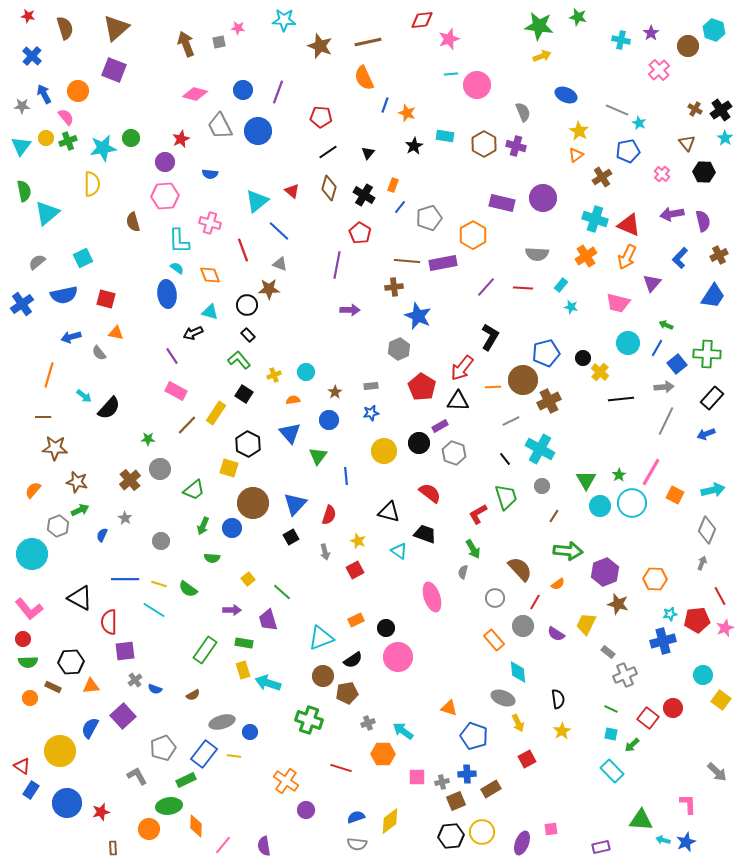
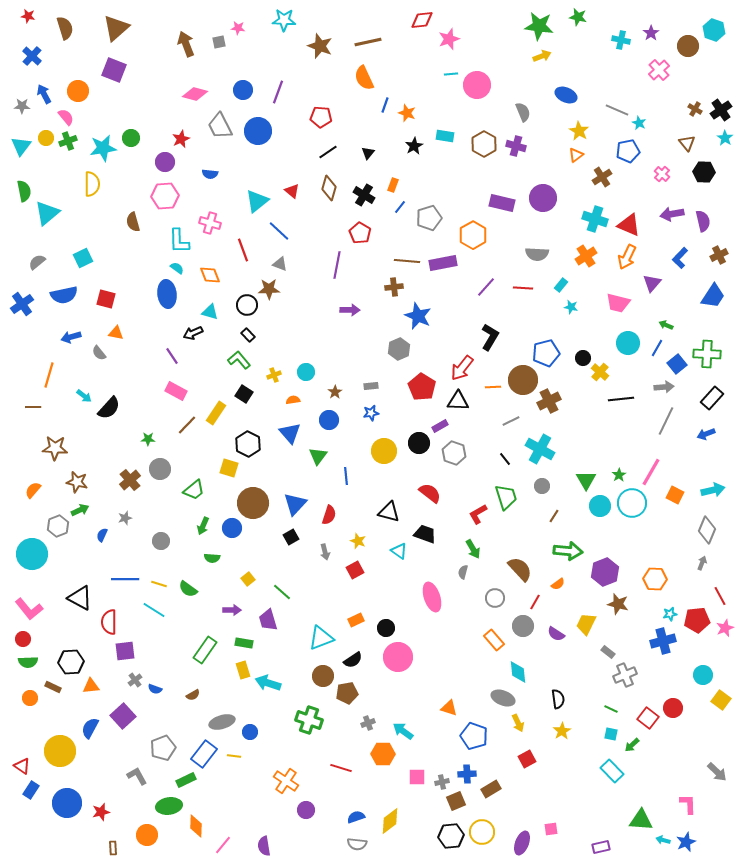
brown line at (43, 417): moved 10 px left, 10 px up
gray star at (125, 518): rotated 24 degrees clockwise
orange circle at (149, 829): moved 2 px left, 6 px down
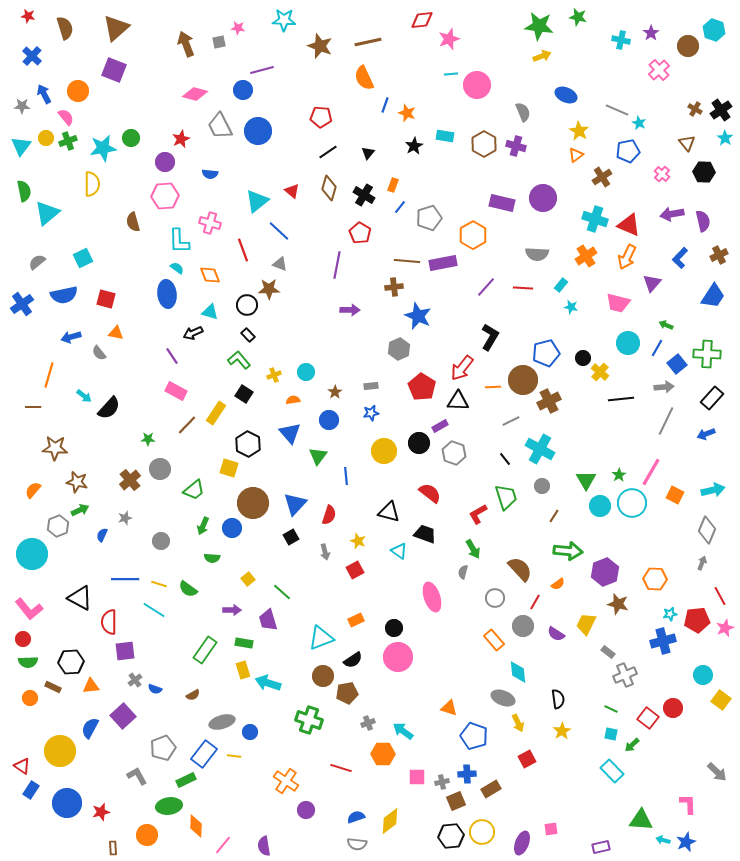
purple line at (278, 92): moved 16 px left, 22 px up; rotated 55 degrees clockwise
black circle at (386, 628): moved 8 px right
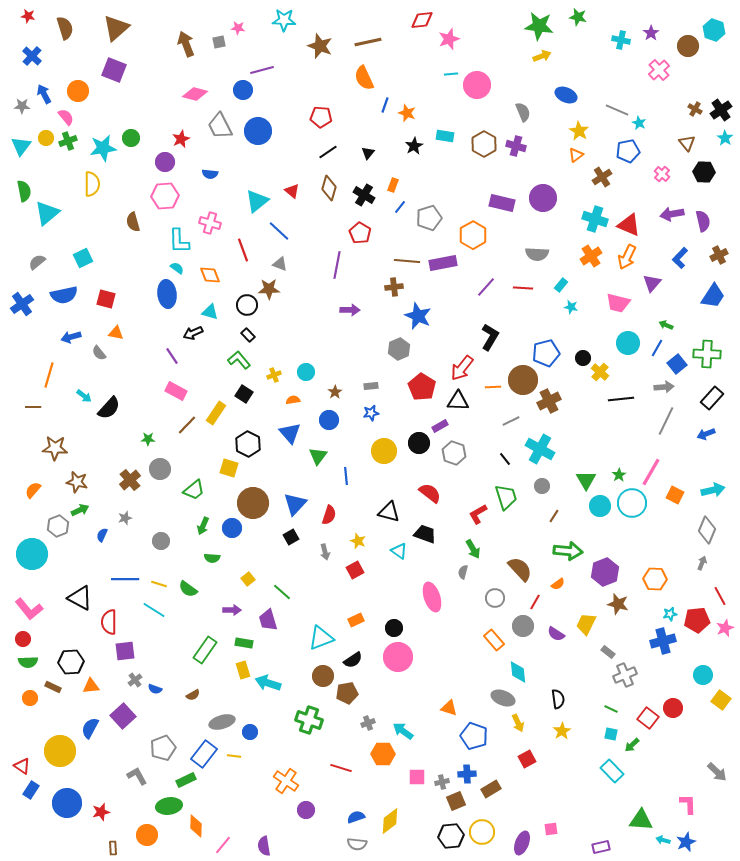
orange cross at (586, 256): moved 5 px right
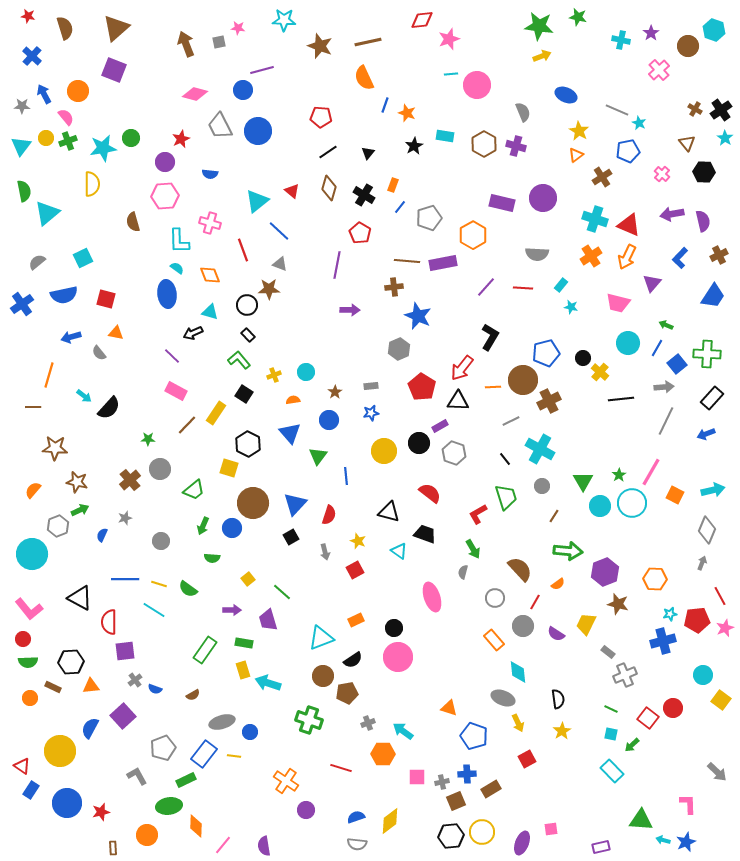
purple line at (172, 356): rotated 12 degrees counterclockwise
green triangle at (586, 480): moved 3 px left, 1 px down
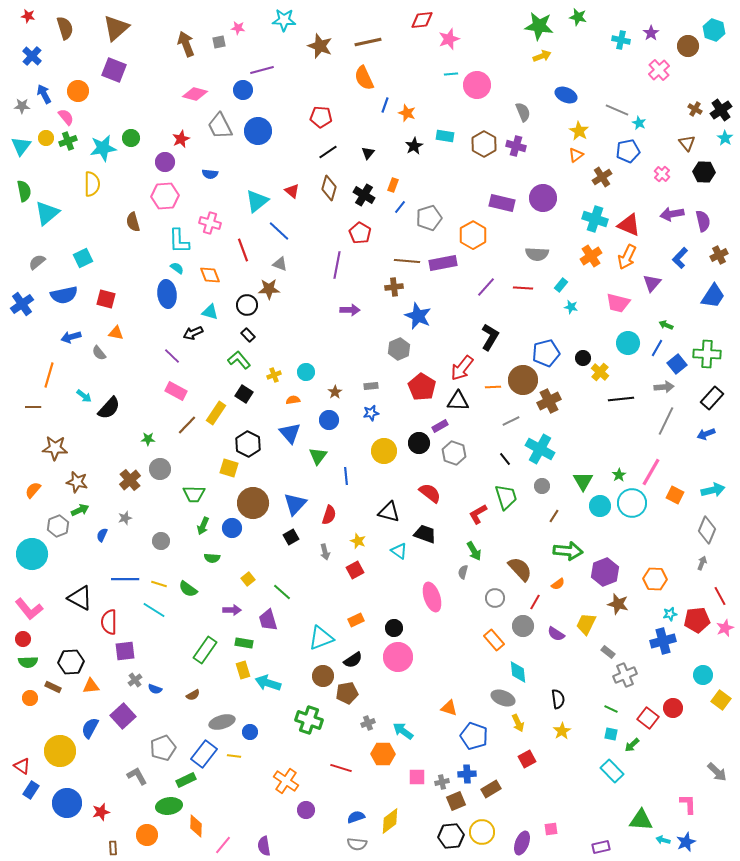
green trapezoid at (194, 490): moved 4 px down; rotated 40 degrees clockwise
green arrow at (473, 549): moved 1 px right, 2 px down
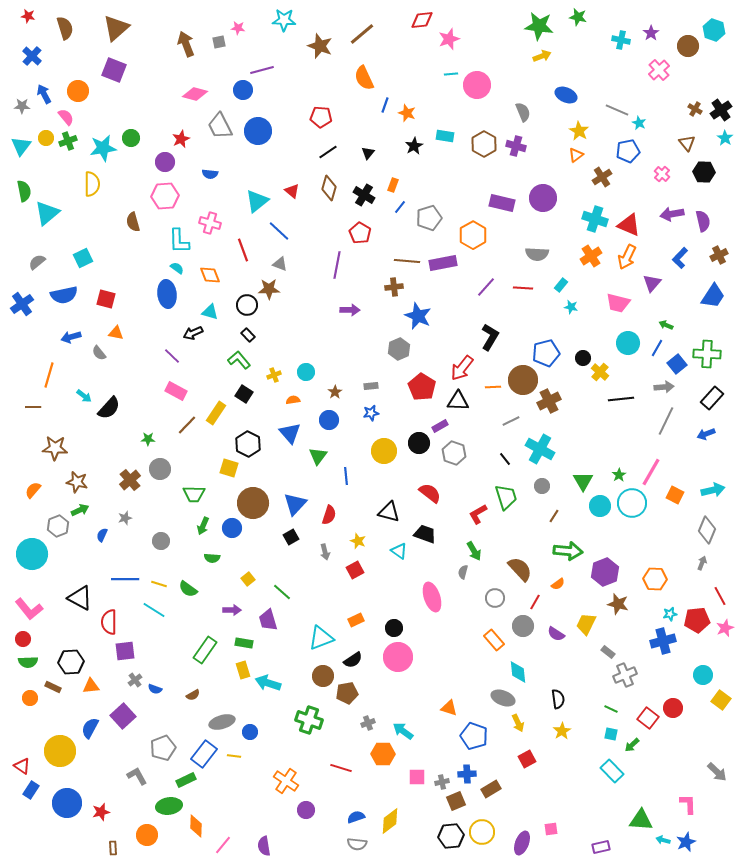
brown line at (368, 42): moved 6 px left, 8 px up; rotated 28 degrees counterclockwise
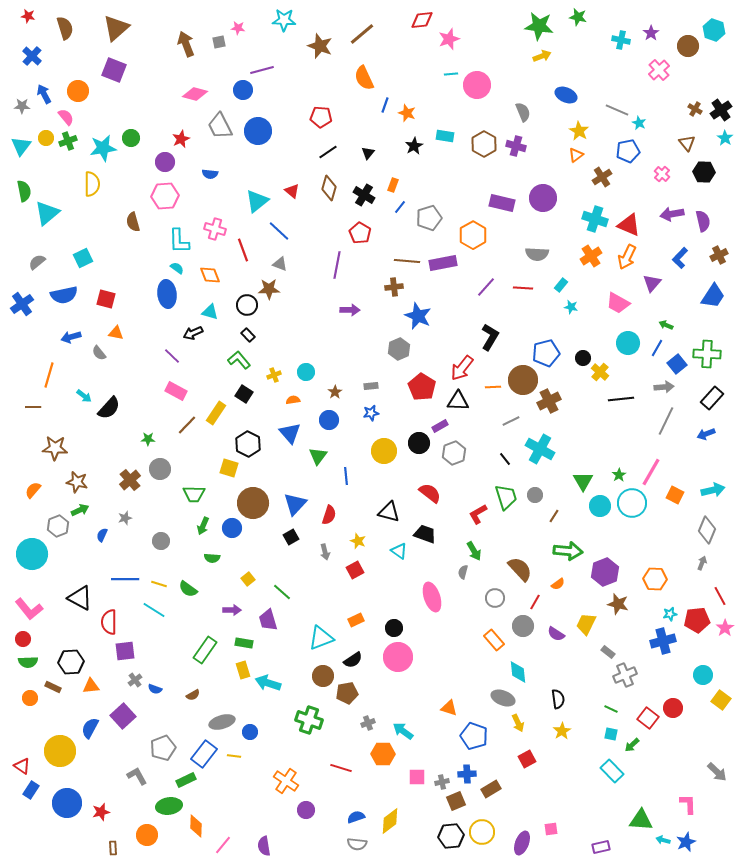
pink cross at (210, 223): moved 5 px right, 6 px down
pink trapezoid at (618, 303): rotated 15 degrees clockwise
gray hexagon at (454, 453): rotated 20 degrees clockwise
gray circle at (542, 486): moved 7 px left, 9 px down
pink star at (725, 628): rotated 12 degrees counterclockwise
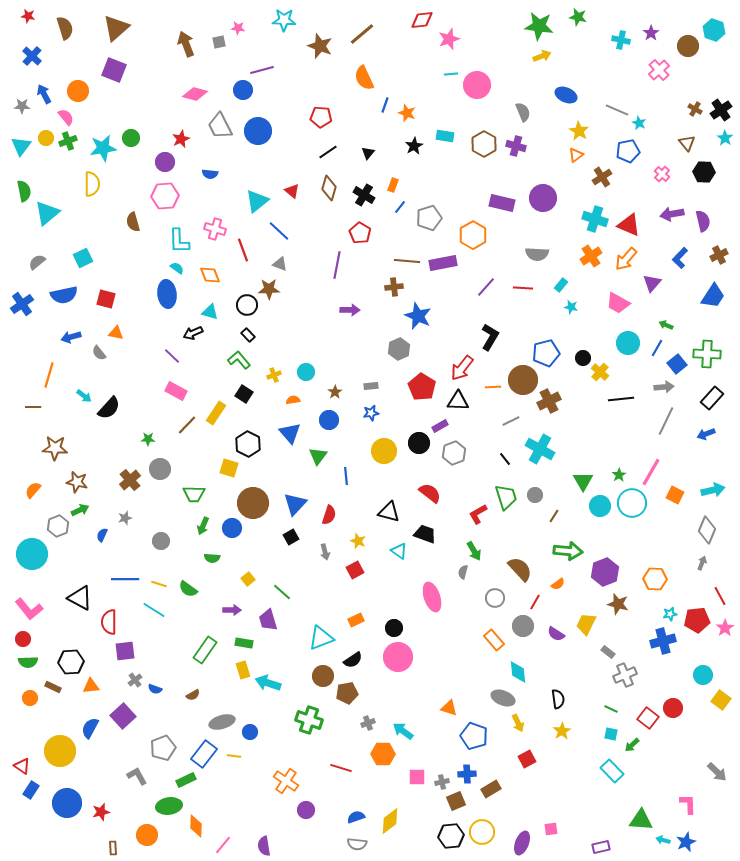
orange arrow at (627, 257): moved 1 px left, 2 px down; rotated 15 degrees clockwise
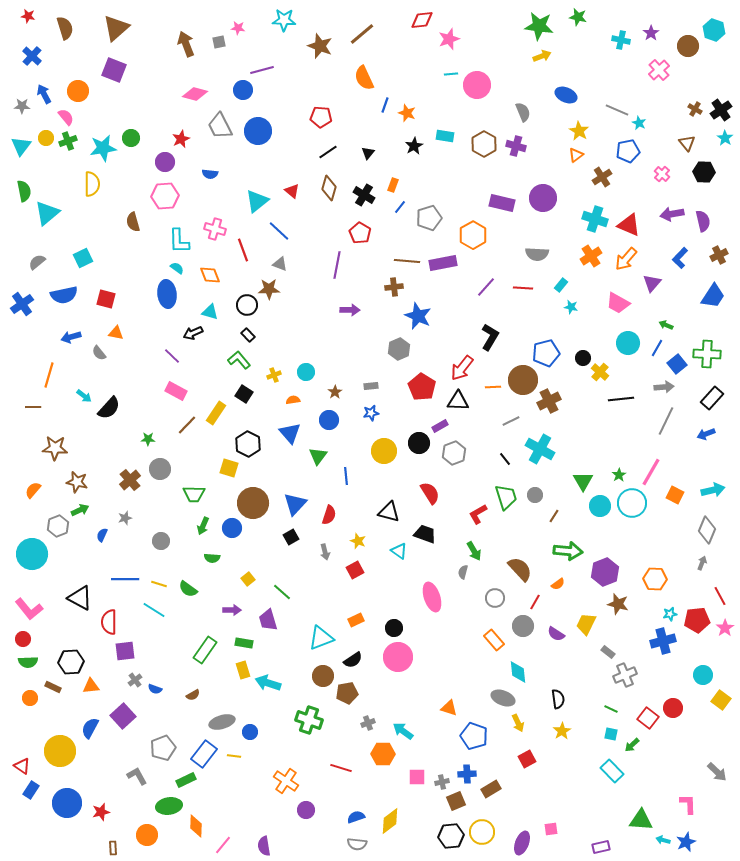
red semicircle at (430, 493): rotated 20 degrees clockwise
